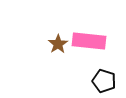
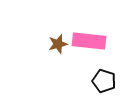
brown star: rotated 18 degrees clockwise
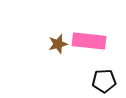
black pentagon: rotated 20 degrees counterclockwise
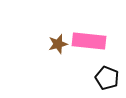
black pentagon: moved 3 px right, 3 px up; rotated 25 degrees clockwise
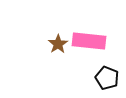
brown star: rotated 18 degrees counterclockwise
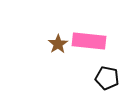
black pentagon: rotated 10 degrees counterclockwise
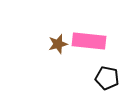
brown star: rotated 18 degrees clockwise
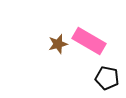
pink rectangle: rotated 24 degrees clockwise
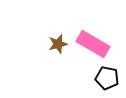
pink rectangle: moved 4 px right, 3 px down
